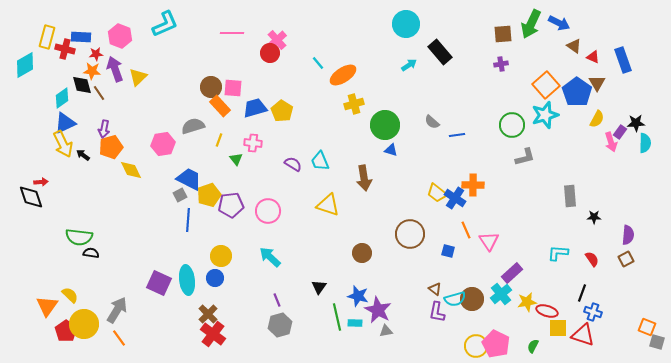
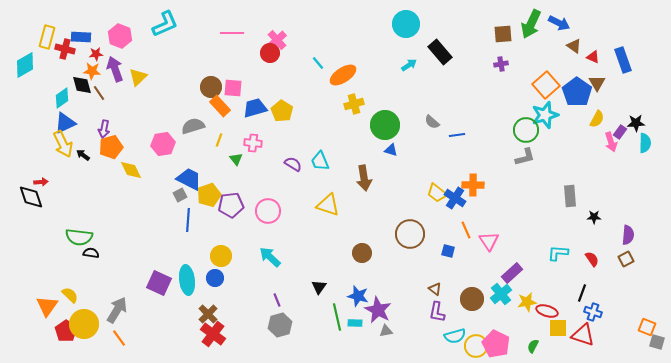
green circle at (512, 125): moved 14 px right, 5 px down
cyan semicircle at (455, 299): moved 37 px down
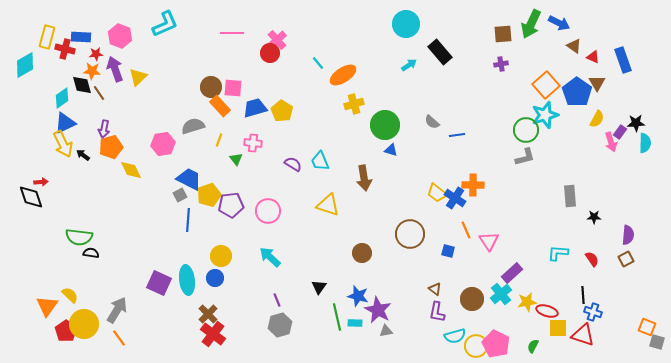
black line at (582, 293): moved 1 px right, 2 px down; rotated 24 degrees counterclockwise
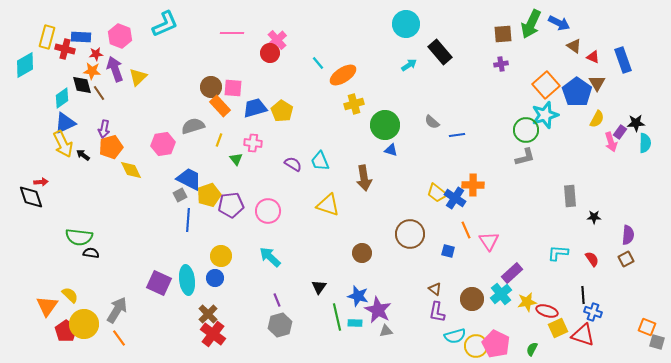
yellow square at (558, 328): rotated 24 degrees counterclockwise
green semicircle at (533, 346): moved 1 px left, 3 px down
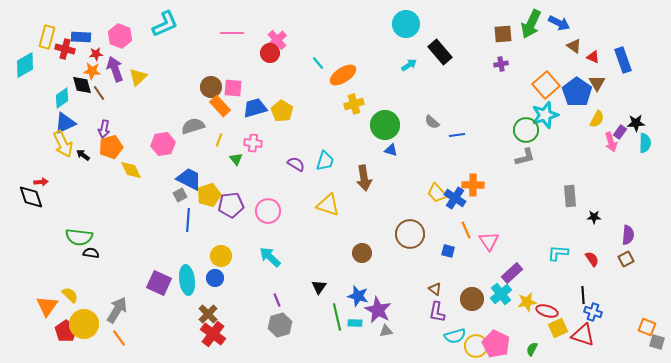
cyan trapezoid at (320, 161): moved 5 px right; rotated 140 degrees counterclockwise
purple semicircle at (293, 164): moved 3 px right
yellow trapezoid at (437, 193): rotated 10 degrees clockwise
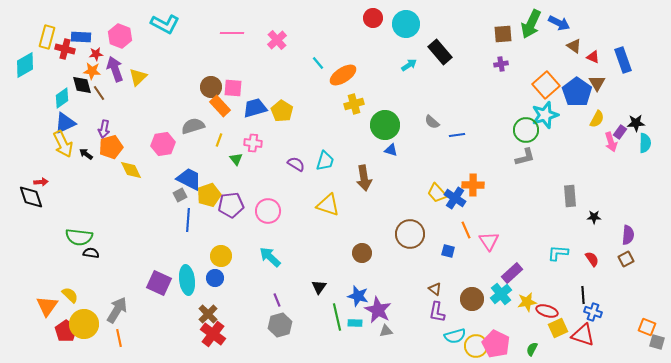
cyan L-shape at (165, 24): rotated 52 degrees clockwise
red circle at (270, 53): moved 103 px right, 35 px up
black arrow at (83, 155): moved 3 px right, 1 px up
orange line at (119, 338): rotated 24 degrees clockwise
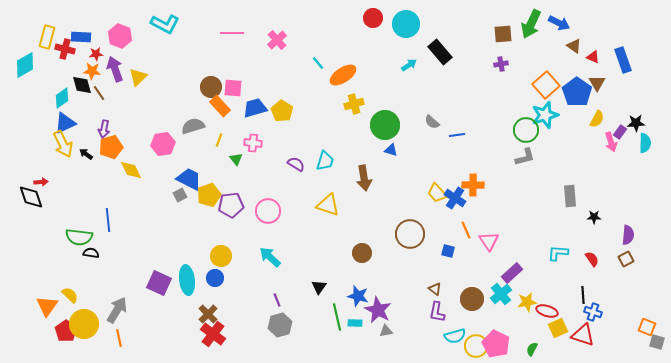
blue line at (188, 220): moved 80 px left; rotated 10 degrees counterclockwise
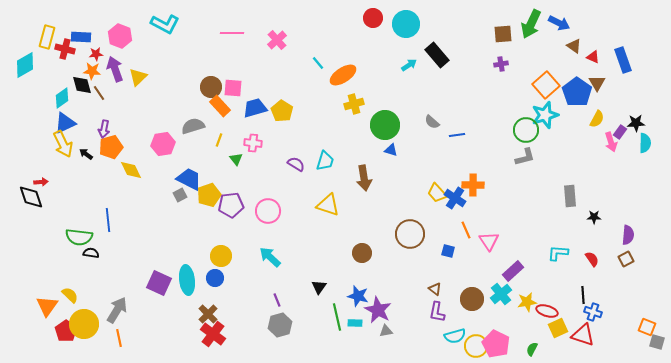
black rectangle at (440, 52): moved 3 px left, 3 px down
purple rectangle at (512, 273): moved 1 px right, 2 px up
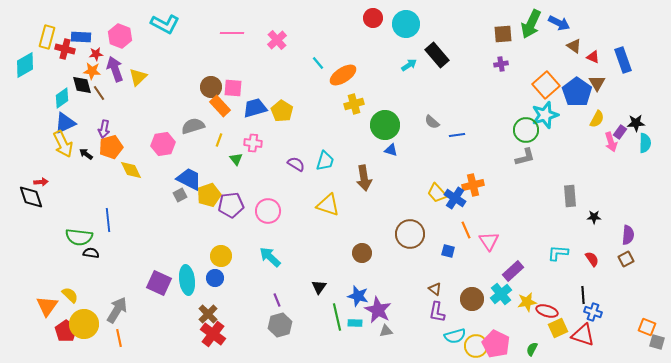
orange cross at (473, 185): rotated 15 degrees counterclockwise
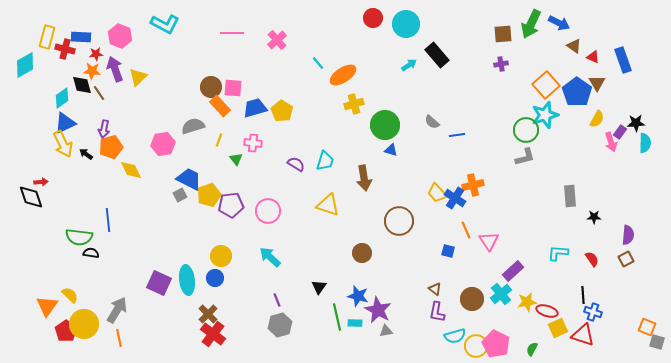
brown circle at (410, 234): moved 11 px left, 13 px up
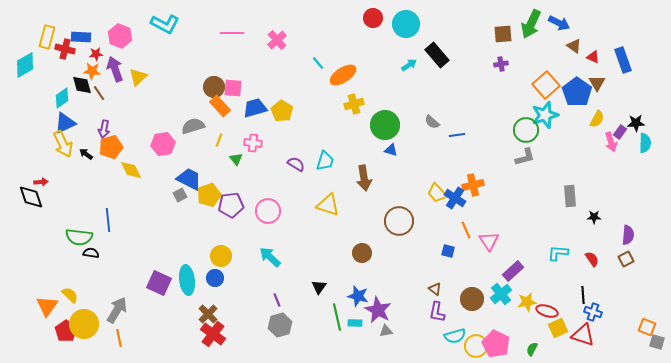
brown circle at (211, 87): moved 3 px right
